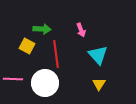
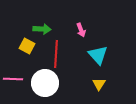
red line: rotated 12 degrees clockwise
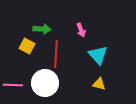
pink line: moved 6 px down
yellow triangle: rotated 48 degrees counterclockwise
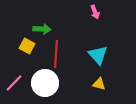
pink arrow: moved 14 px right, 18 px up
pink line: moved 1 px right, 2 px up; rotated 48 degrees counterclockwise
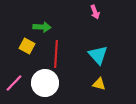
green arrow: moved 2 px up
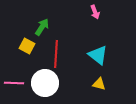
green arrow: rotated 60 degrees counterclockwise
cyan triangle: rotated 10 degrees counterclockwise
pink line: rotated 48 degrees clockwise
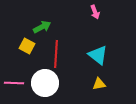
green arrow: rotated 30 degrees clockwise
yellow triangle: rotated 24 degrees counterclockwise
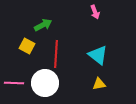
green arrow: moved 1 px right, 2 px up
